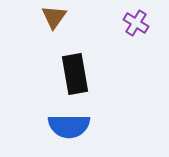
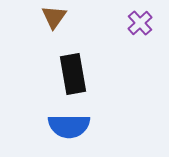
purple cross: moved 4 px right; rotated 15 degrees clockwise
black rectangle: moved 2 px left
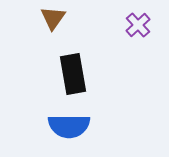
brown triangle: moved 1 px left, 1 px down
purple cross: moved 2 px left, 2 px down
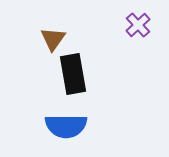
brown triangle: moved 21 px down
blue semicircle: moved 3 px left
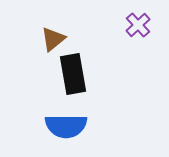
brown triangle: rotated 16 degrees clockwise
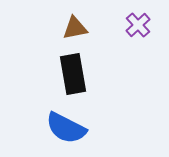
brown triangle: moved 22 px right, 11 px up; rotated 28 degrees clockwise
blue semicircle: moved 2 px down; rotated 27 degrees clockwise
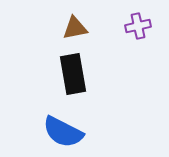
purple cross: moved 1 px down; rotated 30 degrees clockwise
blue semicircle: moved 3 px left, 4 px down
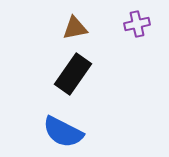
purple cross: moved 1 px left, 2 px up
black rectangle: rotated 45 degrees clockwise
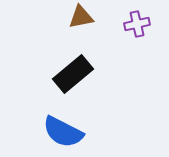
brown triangle: moved 6 px right, 11 px up
black rectangle: rotated 15 degrees clockwise
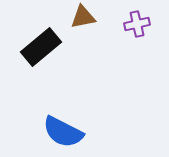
brown triangle: moved 2 px right
black rectangle: moved 32 px left, 27 px up
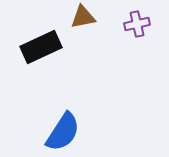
black rectangle: rotated 15 degrees clockwise
blue semicircle: rotated 84 degrees counterclockwise
